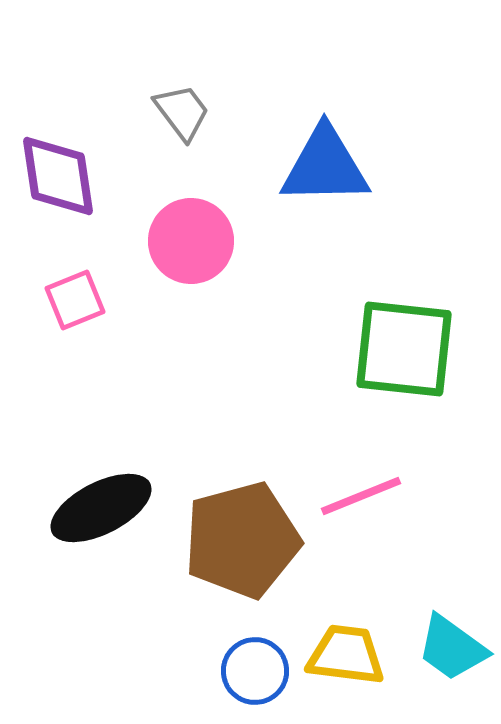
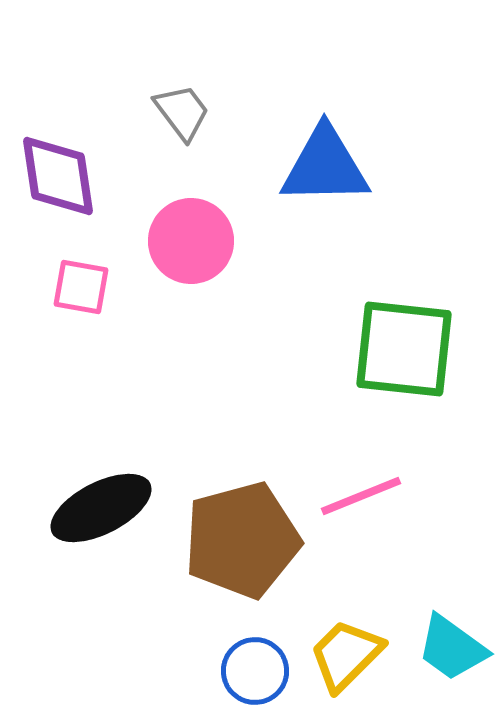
pink square: moved 6 px right, 13 px up; rotated 32 degrees clockwise
yellow trapezoid: rotated 52 degrees counterclockwise
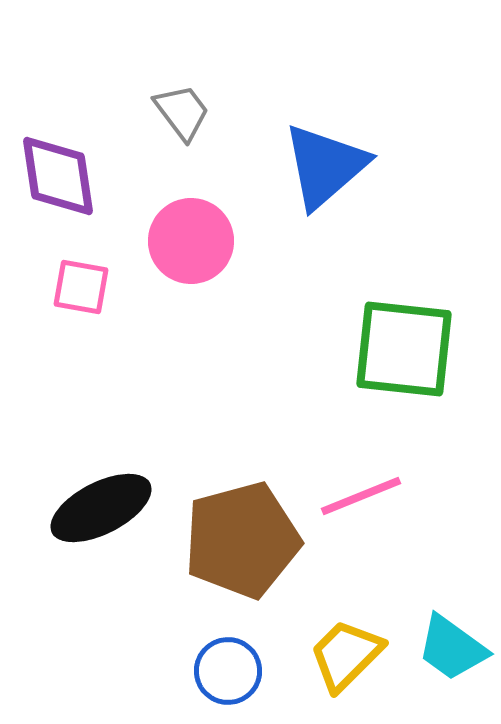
blue triangle: rotated 40 degrees counterclockwise
blue circle: moved 27 px left
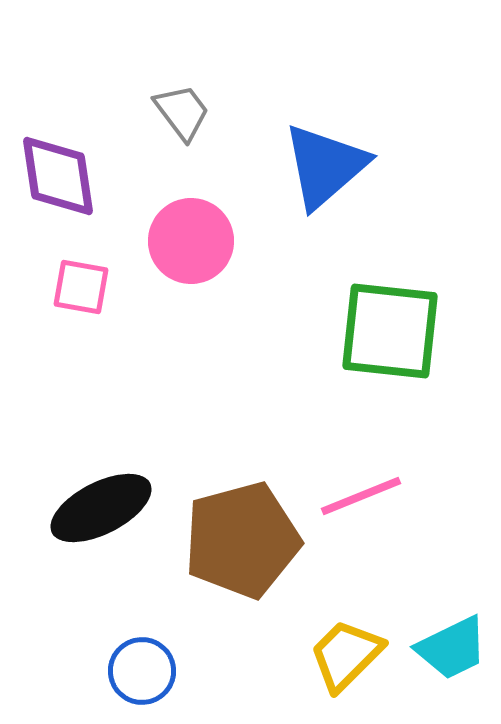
green square: moved 14 px left, 18 px up
cyan trapezoid: rotated 62 degrees counterclockwise
blue circle: moved 86 px left
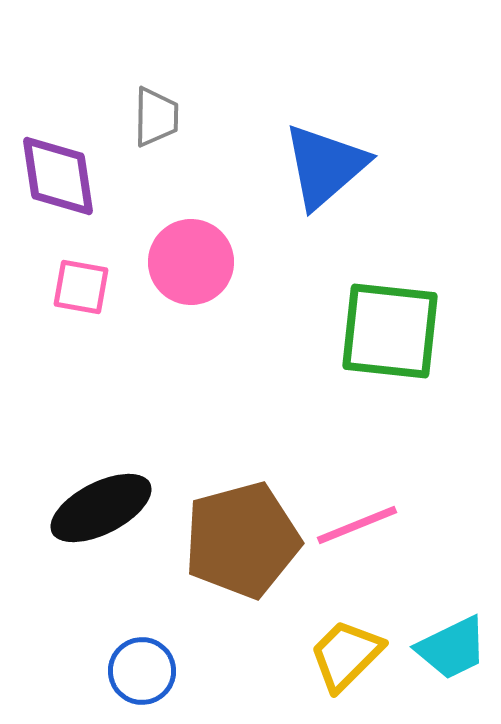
gray trapezoid: moved 26 px left, 5 px down; rotated 38 degrees clockwise
pink circle: moved 21 px down
pink line: moved 4 px left, 29 px down
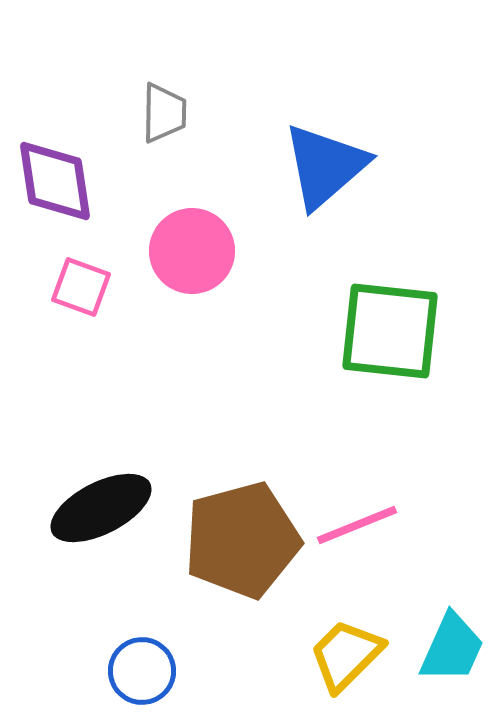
gray trapezoid: moved 8 px right, 4 px up
purple diamond: moved 3 px left, 5 px down
pink circle: moved 1 px right, 11 px up
pink square: rotated 10 degrees clockwise
cyan trapezoid: rotated 40 degrees counterclockwise
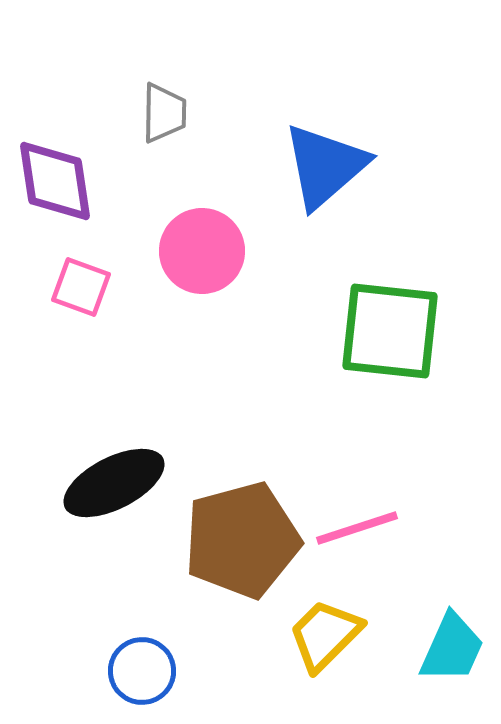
pink circle: moved 10 px right
black ellipse: moved 13 px right, 25 px up
pink line: moved 3 px down; rotated 4 degrees clockwise
yellow trapezoid: moved 21 px left, 20 px up
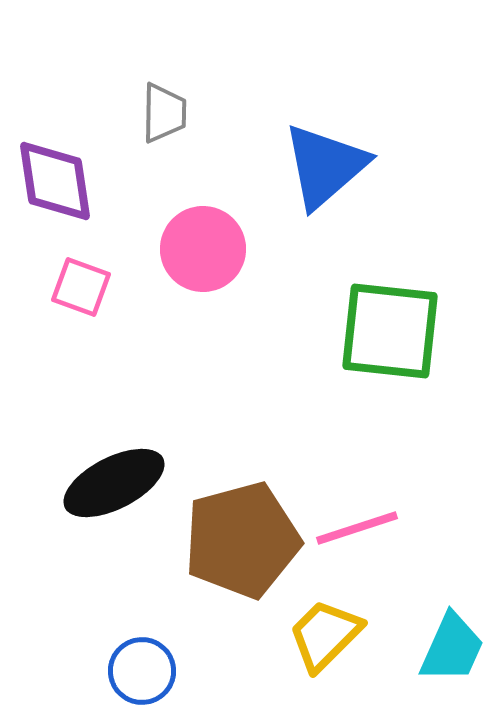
pink circle: moved 1 px right, 2 px up
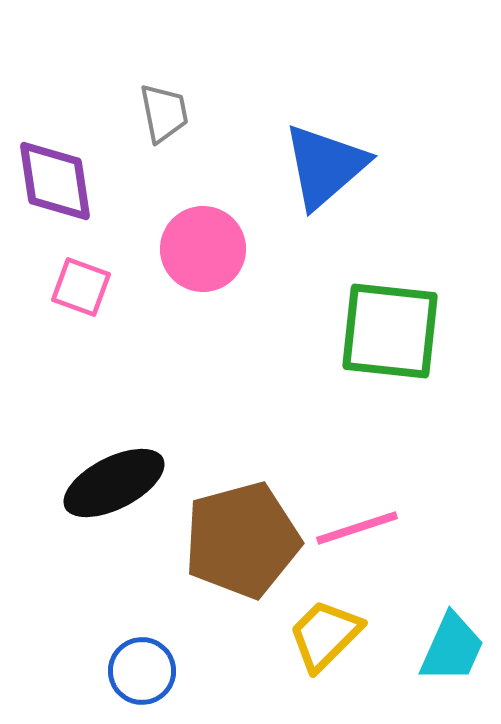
gray trapezoid: rotated 12 degrees counterclockwise
